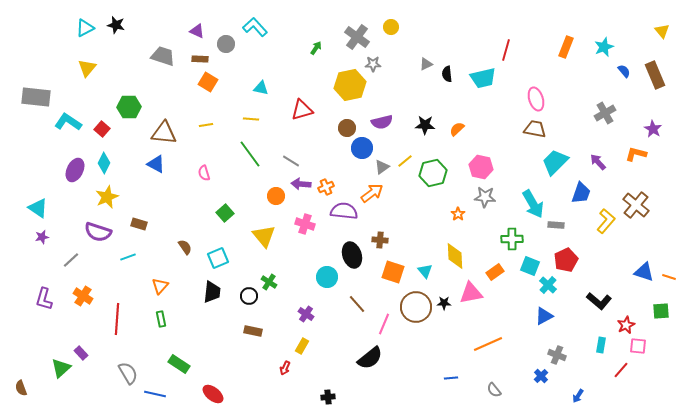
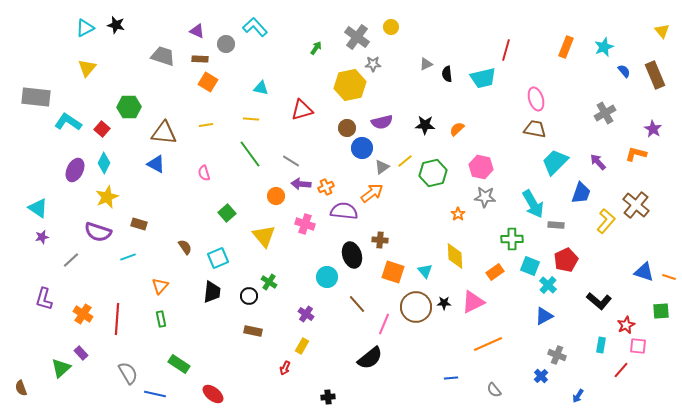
green square at (225, 213): moved 2 px right
pink triangle at (471, 293): moved 2 px right, 9 px down; rotated 15 degrees counterclockwise
orange cross at (83, 296): moved 18 px down
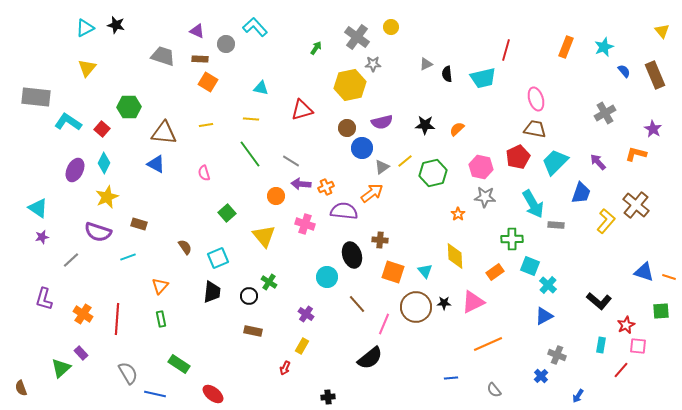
red pentagon at (566, 260): moved 48 px left, 103 px up
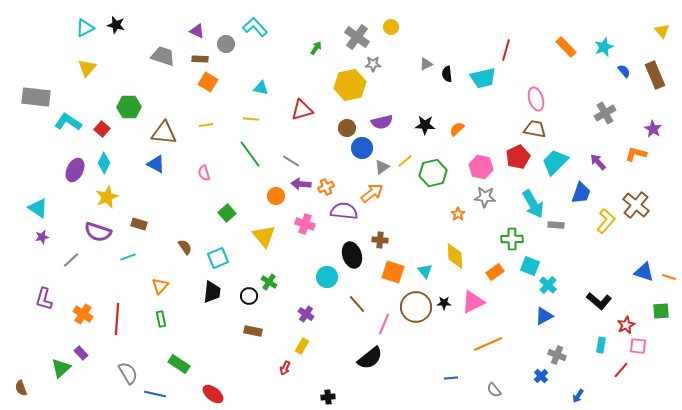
orange rectangle at (566, 47): rotated 65 degrees counterclockwise
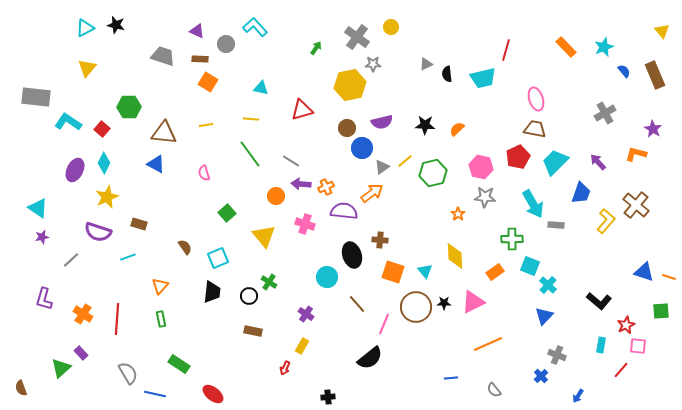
blue triangle at (544, 316): rotated 18 degrees counterclockwise
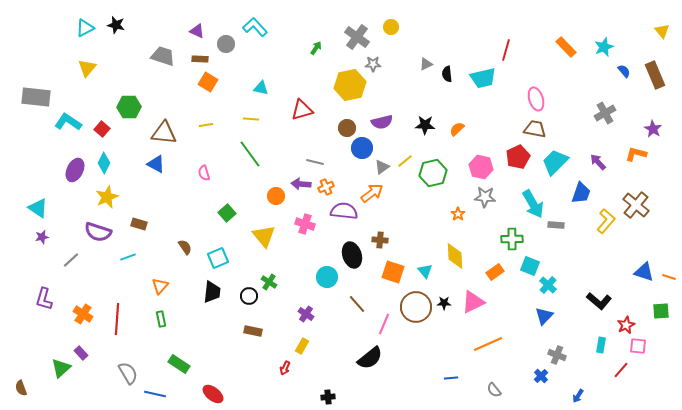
gray line at (291, 161): moved 24 px right, 1 px down; rotated 18 degrees counterclockwise
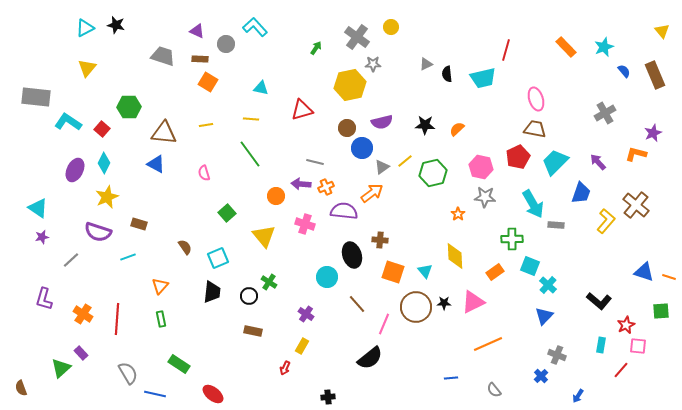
purple star at (653, 129): moved 4 px down; rotated 18 degrees clockwise
